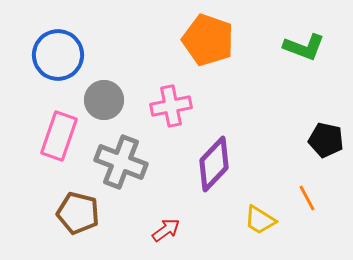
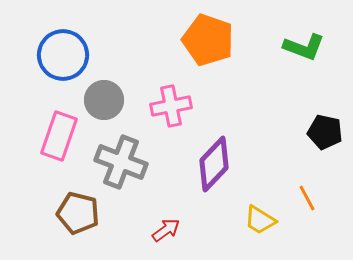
blue circle: moved 5 px right
black pentagon: moved 1 px left, 8 px up
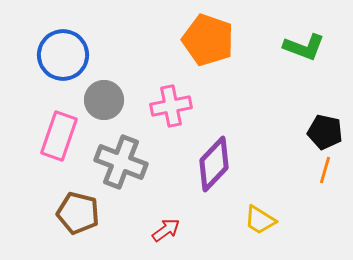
orange line: moved 18 px right, 28 px up; rotated 44 degrees clockwise
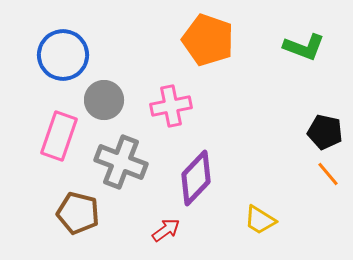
purple diamond: moved 18 px left, 14 px down
orange line: moved 3 px right, 4 px down; rotated 56 degrees counterclockwise
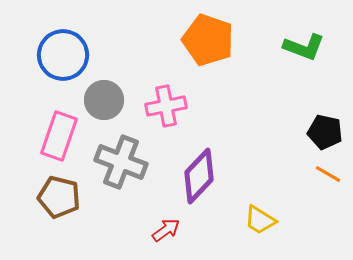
pink cross: moved 5 px left
orange line: rotated 20 degrees counterclockwise
purple diamond: moved 3 px right, 2 px up
brown pentagon: moved 19 px left, 16 px up
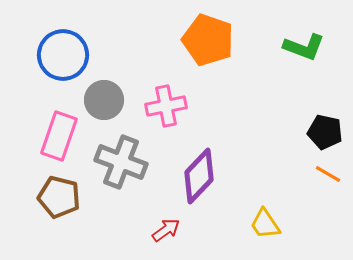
yellow trapezoid: moved 5 px right, 4 px down; rotated 24 degrees clockwise
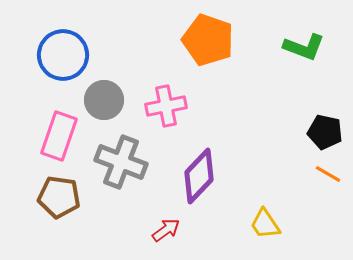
brown pentagon: rotated 6 degrees counterclockwise
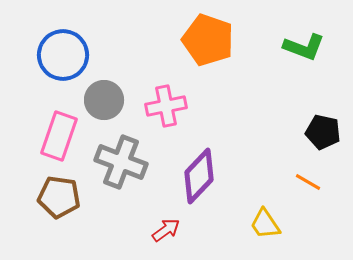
black pentagon: moved 2 px left
orange line: moved 20 px left, 8 px down
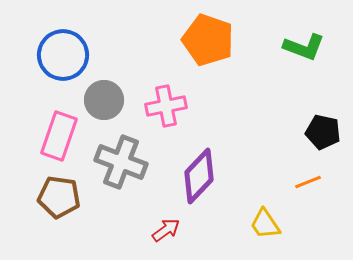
orange line: rotated 52 degrees counterclockwise
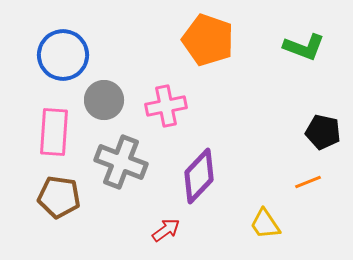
pink rectangle: moved 5 px left, 4 px up; rotated 15 degrees counterclockwise
